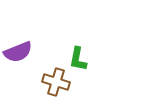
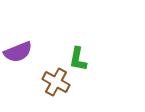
brown cross: rotated 12 degrees clockwise
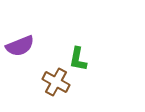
purple semicircle: moved 2 px right, 6 px up
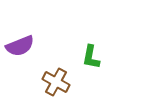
green L-shape: moved 13 px right, 2 px up
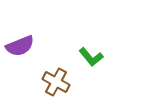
green L-shape: rotated 50 degrees counterclockwise
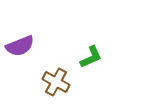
green L-shape: rotated 75 degrees counterclockwise
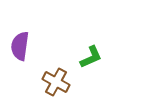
purple semicircle: rotated 120 degrees clockwise
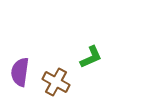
purple semicircle: moved 26 px down
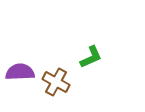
purple semicircle: rotated 80 degrees clockwise
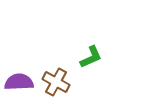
purple semicircle: moved 1 px left, 10 px down
